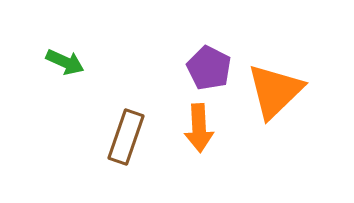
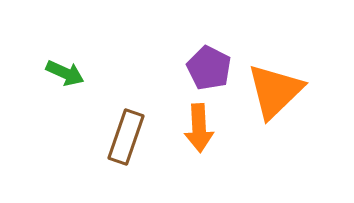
green arrow: moved 11 px down
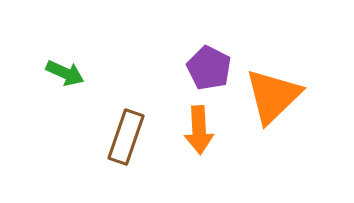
orange triangle: moved 2 px left, 5 px down
orange arrow: moved 2 px down
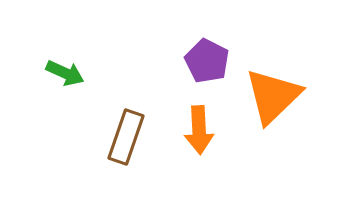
purple pentagon: moved 2 px left, 7 px up
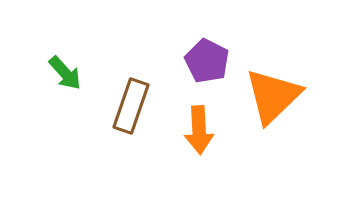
green arrow: rotated 24 degrees clockwise
brown rectangle: moved 5 px right, 31 px up
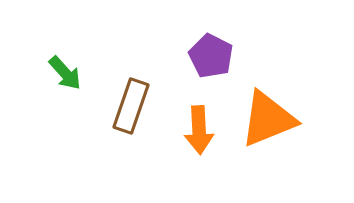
purple pentagon: moved 4 px right, 5 px up
orange triangle: moved 5 px left, 23 px down; rotated 22 degrees clockwise
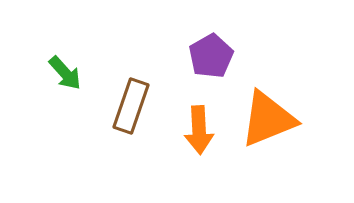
purple pentagon: rotated 15 degrees clockwise
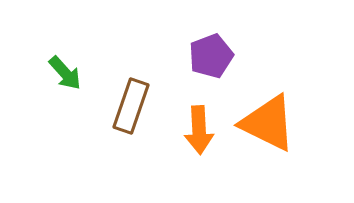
purple pentagon: rotated 9 degrees clockwise
orange triangle: moved 4 px down; rotated 48 degrees clockwise
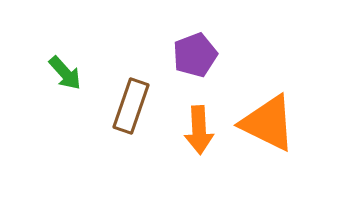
purple pentagon: moved 16 px left, 1 px up
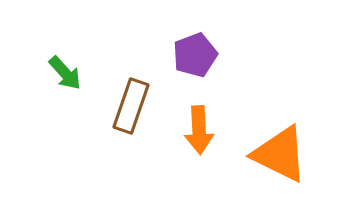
orange triangle: moved 12 px right, 31 px down
